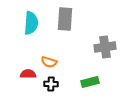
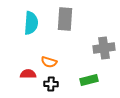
gray cross: moved 1 px left, 1 px down
green rectangle: moved 1 px left, 2 px up
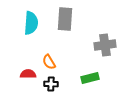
gray cross: moved 1 px right, 3 px up
orange semicircle: rotated 42 degrees clockwise
green rectangle: moved 1 px right, 2 px up
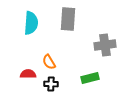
gray rectangle: moved 3 px right
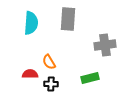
red semicircle: moved 2 px right
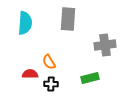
cyan semicircle: moved 6 px left
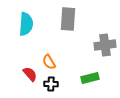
cyan semicircle: moved 1 px right, 1 px down
red semicircle: rotated 49 degrees clockwise
